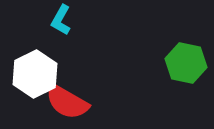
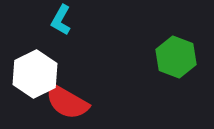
green hexagon: moved 10 px left, 6 px up; rotated 9 degrees clockwise
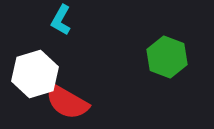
green hexagon: moved 9 px left
white hexagon: rotated 9 degrees clockwise
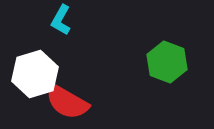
green hexagon: moved 5 px down
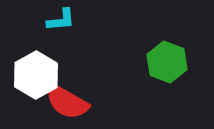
cyan L-shape: rotated 124 degrees counterclockwise
white hexagon: moved 1 px right, 1 px down; rotated 12 degrees counterclockwise
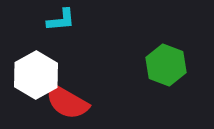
green hexagon: moved 1 px left, 3 px down
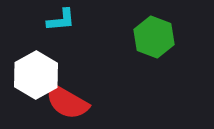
green hexagon: moved 12 px left, 28 px up
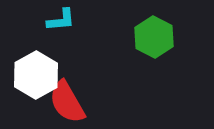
green hexagon: rotated 6 degrees clockwise
red semicircle: rotated 30 degrees clockwise
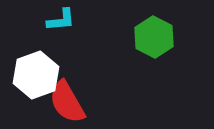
white hexagon: rotated 9 degrees clockwise
